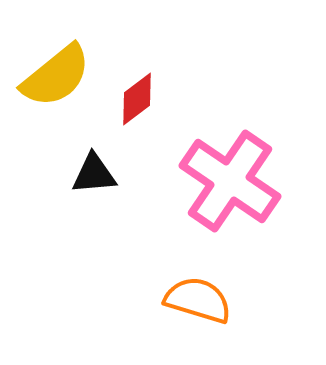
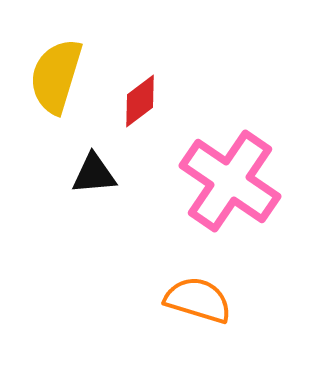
yellow semicircle: rotated 146 degrees clockwise
red diamond: moved 3 px right, 2 px down
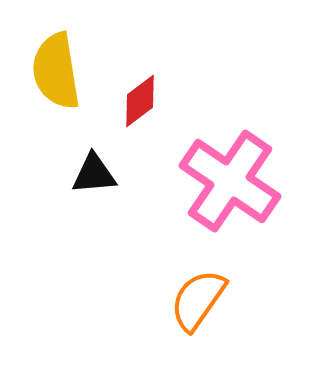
yellow semicircle: moved 5 px up; rotated 26 degrees counterclockwise
orange semicircle: rotated 72 degrees counterclockwise
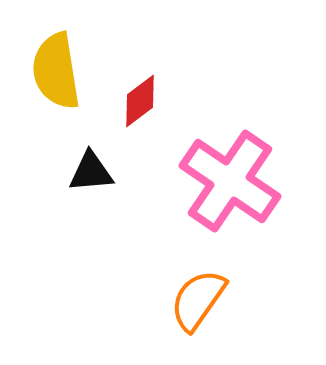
black triangle: moved 3 px left, 2 px up
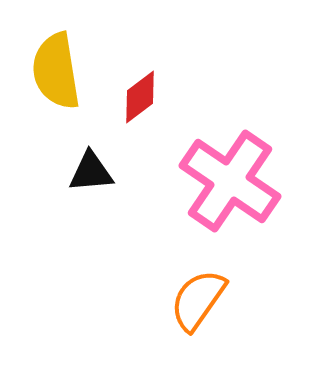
red diamond: moved 4 px up
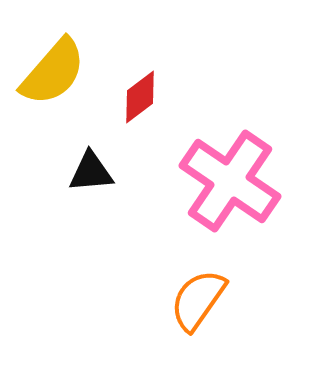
yellow semicircle: moved 3 px left, 1 px down; rotated 130 degrees counterclockwise
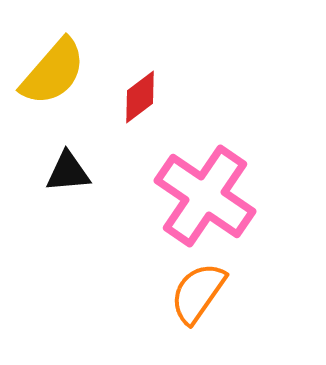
black triangle: moved 23 px left
pink cross: moved 25 px left, 15 px down
orange semicircle: moved 7 px up
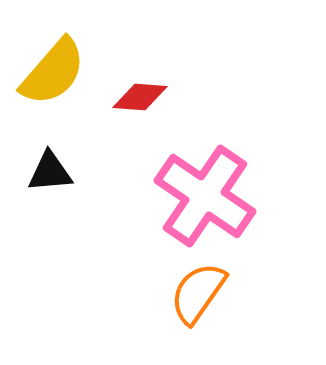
red diamond: rotated 42 degrees clockwise
black triangle: moved 18 px left
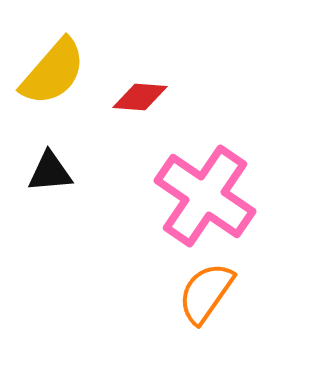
orange semicircle: moved 8 px right
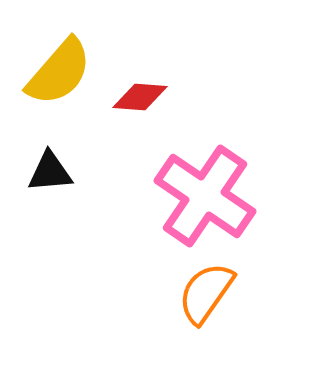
yellow semicircle: moved 6 px right
